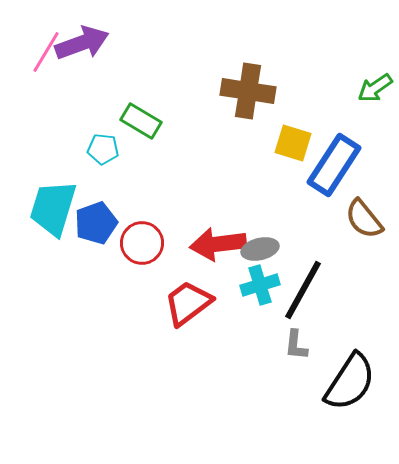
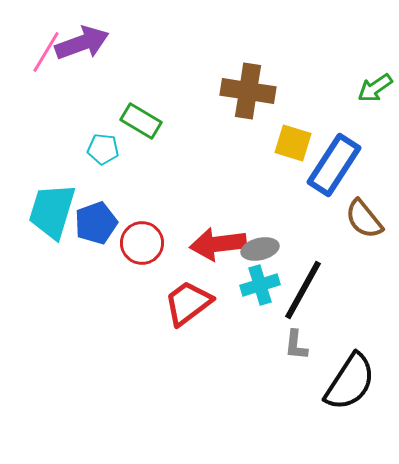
cyan trapezoid: moved 1 px left, 3 px down
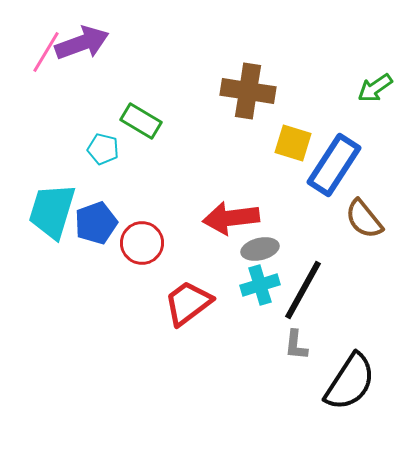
cyan pentagon: rotated 8 degrees clockwise
red arrow: moved 13 px right, 26 px up
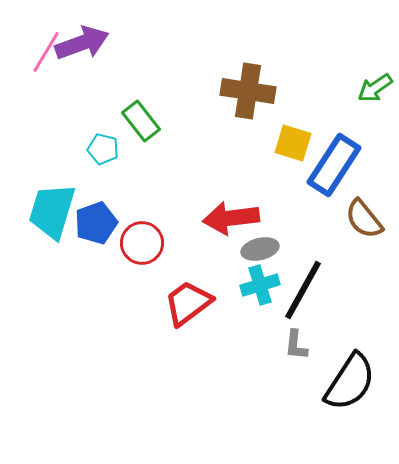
green rectangle: rotated 21 degrees clockwise
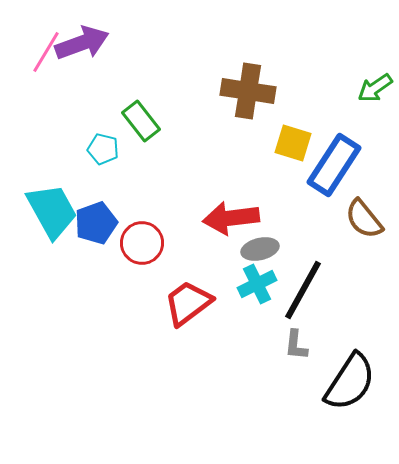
cyan trapezoid: rotated 134 degrees clockwise
cyan cross: moved 3 px left, 1 px up; rotated 9 degrees counterclockwise
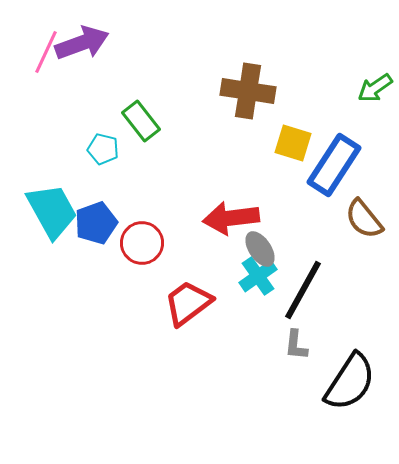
pink line: rotated 6 degrees counterclockwise
gray ellipse: rotated 69 degrees clockwise
cyan cross: moved 1 px right, 8 px up; rotated 9 degrees counterclockwise
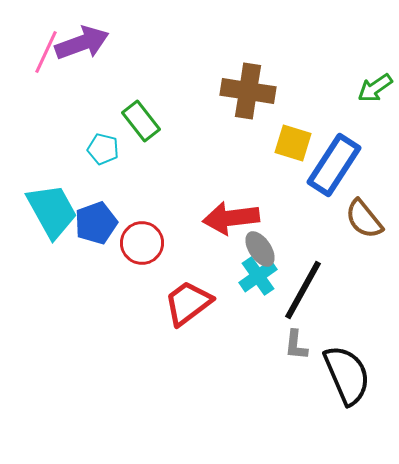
black semicircle: moved 3 px left, 7 px up; rotated 56 degrees counterclockwise
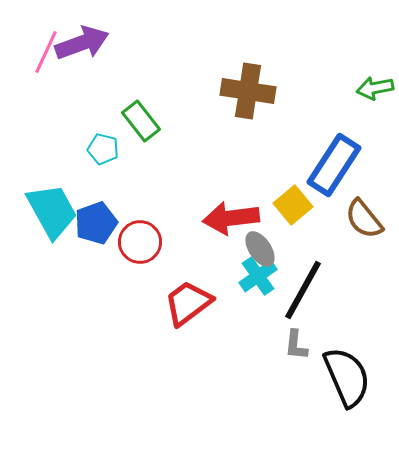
green arrow: rotated 24 degrees clockwise
yellow square: moved 62 px down; rotated 33 degrees clockwise
red circle: moved 2 px left, 1 px up
black semicircle: moved 2 px down
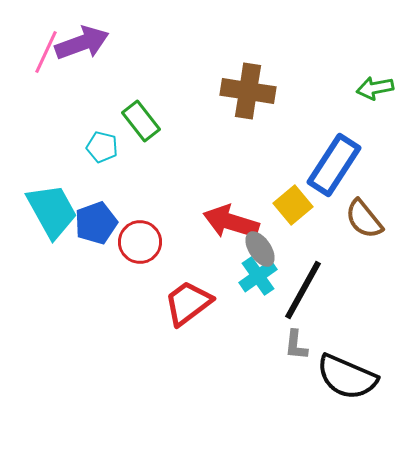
cyan pentagon: moved 1 px left, 2 px up
red arrow: moved 4 px down; rotated 24 degrees clockwise
black semicircle: rotated 136 degrees clockwise
